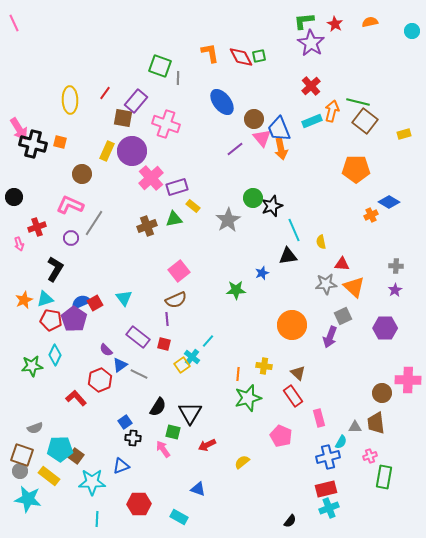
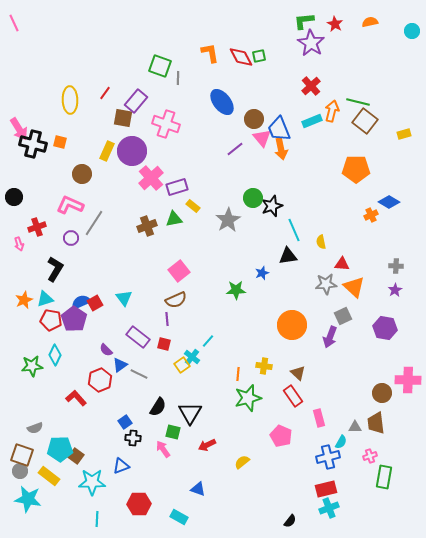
purple hexagon at (385, 328): rotated 10 degrees clockwise
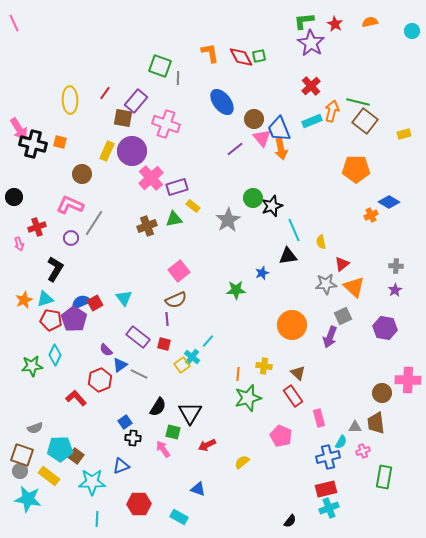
red triangle at (342, 264): rotated 42 degrees counterclockwise
pink cross at (370, 456): moved 7 px left, 5 px up
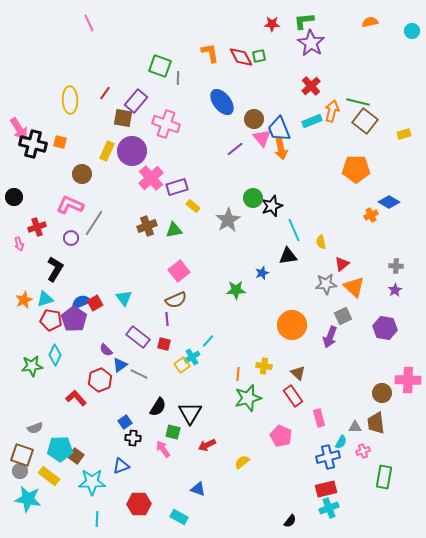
pink line at (14, 23): moved 75 px right
red star at (335, 24): moved 63 px left; rotated 28 degrees counterclockwise
green triangle at (174, 219): moved 11 px down
cyan cross at (192, 357): rotated 21 degrees clockwise
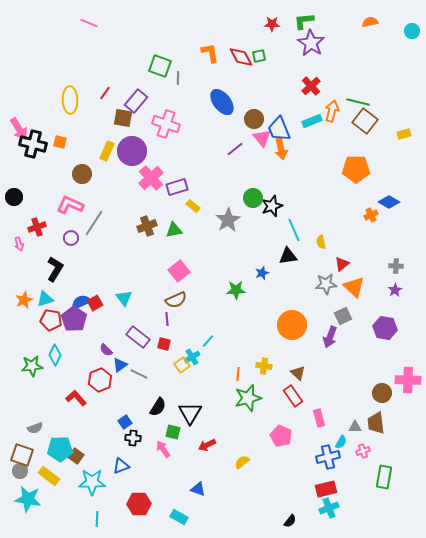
pink line at (89, 23): rotated 42 degrees counterclockwise
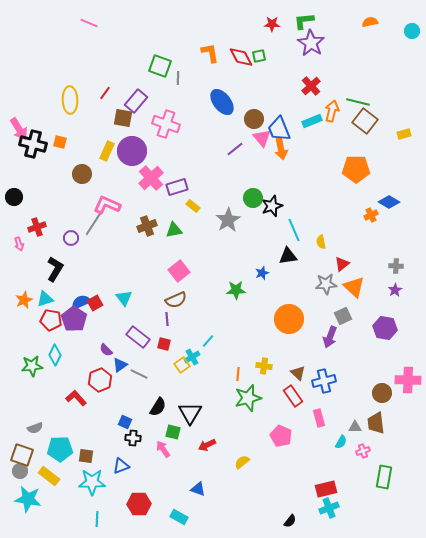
pink L-shape at (70, 205): moved 37 px right
orange circle at (292, 325): moved 3 px left, 6 px up
blue square at (125, 422): rotated 32 degrees counterclockwise
brown square at (76, 456): moved 10 px right; rotated 28 degrees counterclockwise
blue cross at (328, 457): moved 4 px left, 76 px up
